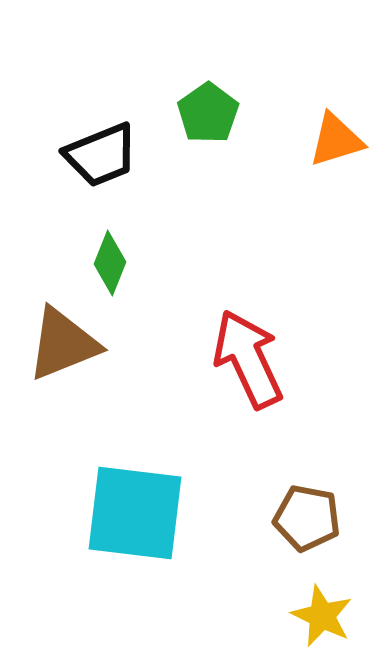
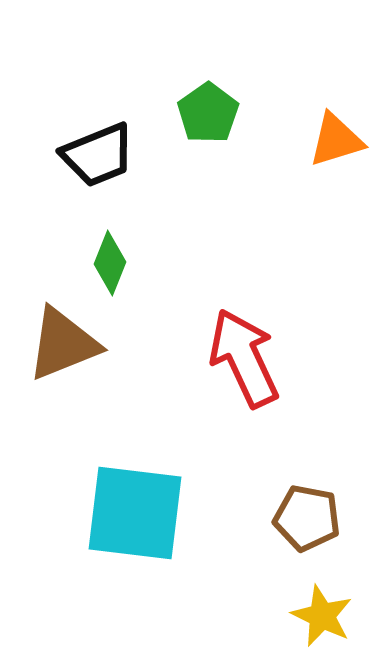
black trapezoid: moved 3 px left
red arrow: moved 4 px left, 1 px up
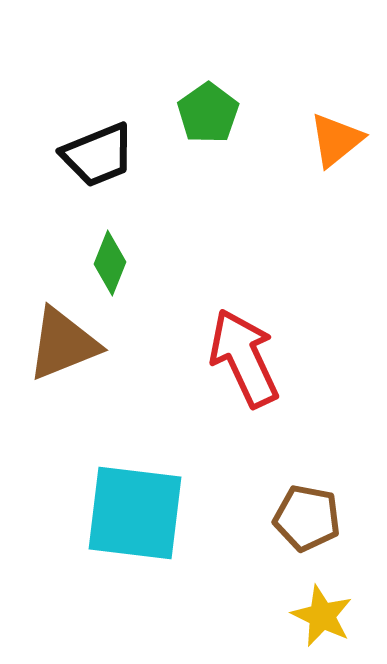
orange triangle: rotated 22 degrees counterclockwise
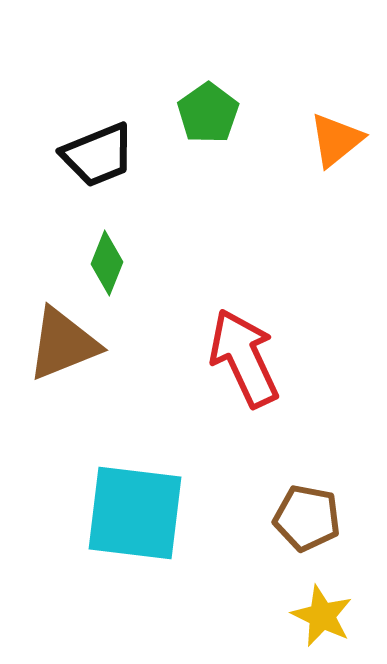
green diamond: moved 3 px left
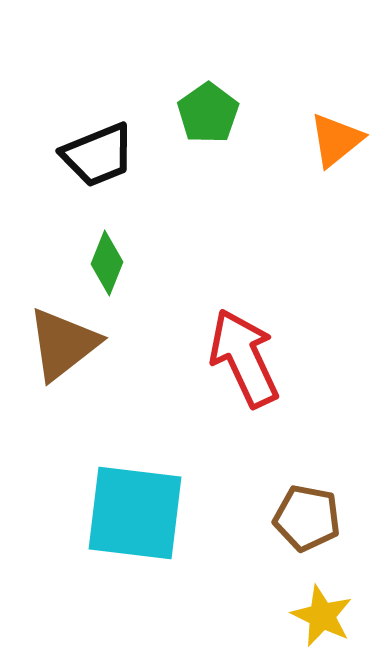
brown triangle: rotated 16 degrees counterclockwise
